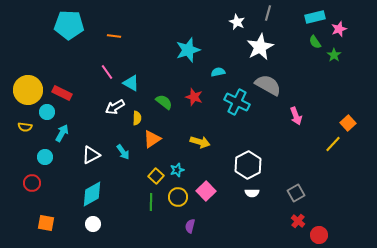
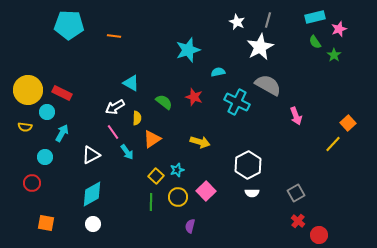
gray line at (268, 13): moved 7 px down
pink line at (107, 72): moved 6 px right, 60 px down
cyan arrow at (123, 152): moved 4 px right
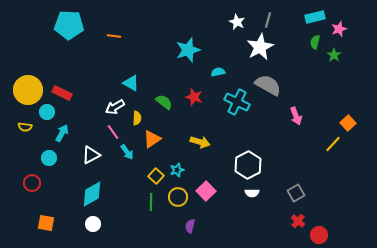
green semicircle at (315, 42): rotated 48 degrees clockwise
cyan circle at (45, 157): moved 4 px right, 1 px down
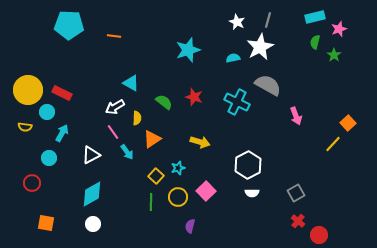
cyan semicircle at (218, 72): moved 15 px right, 14 px up
cyan star at (177, 170): moved 1 px right, 2 px up
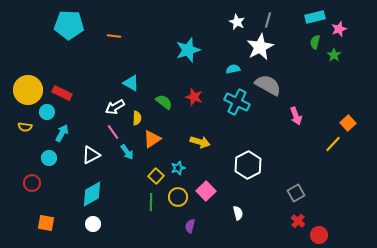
cyan semicircle at (233, 58): moved 11 px down
white semicircle at (252, 193): moved 14 px left, 20 px down; rotated 104 degrees counterclockwise
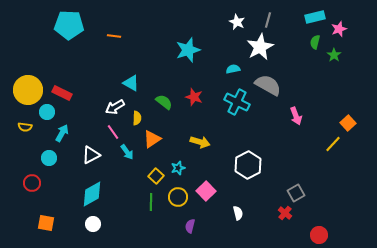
red cross at (298, 221): moved 13 px left, 8 px up
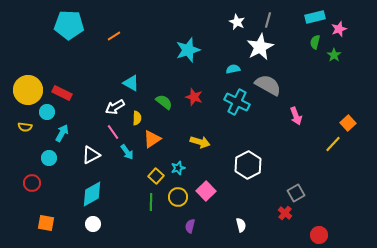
orange line at (114, 36): rotated 40 degrees counterclockwise
white semicircle at (238, 213): moved 3 px right, 12 px down
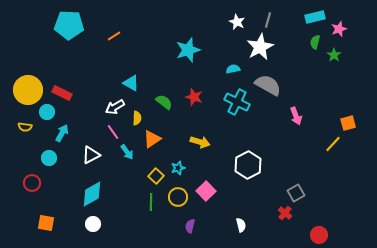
orange square at (348, 123): rotated 28 degrees clockwise
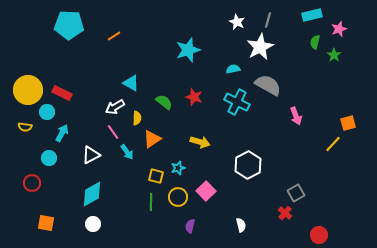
cyan rectangle at (315, 17): moved 3 px left, 2 px up
yellow square at (156, 176): rotated 28 degrees counterclockwise
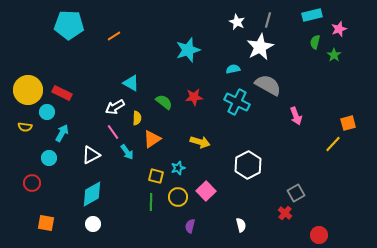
red star at (194, 97): rotated 24 degrees counterclockwise
